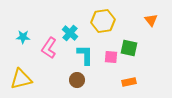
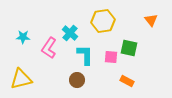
orange rectangle: moved 2 px left, 1 px up; rotated 40 degrees clockwise
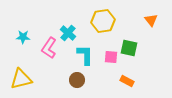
cyan cross: moved 2 px left
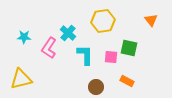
cyan star: moved 1 px right
brown circle: moved 19 px right, 7 px down
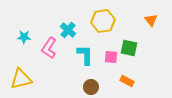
cyan cross: moved 3 px up
brown circle: moved 5 px left
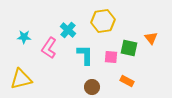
orange triangle: moved 18 px down
brown circle: moved 1 px right
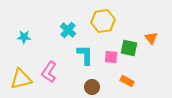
pink L-shape: moved 24 px down
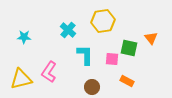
pink square: moved 1 px right, 2 px down
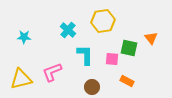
pink L-shape: moved 3 px right; rotated 35 degrees clockwise
